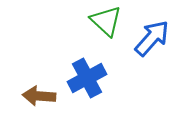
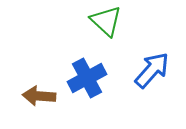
blue arrow: moved 32 px down
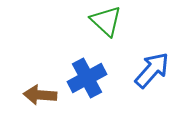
brown arrow: moved 1 px right, 1 px up
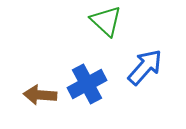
blue arrow: moved 7 px left, 3 px up
blue cross: moved 6 px down
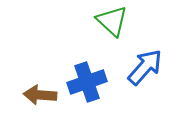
green triangle: moved 6 px right
blue cross: moved 2 px up; rotated 9 degrees clockwise
